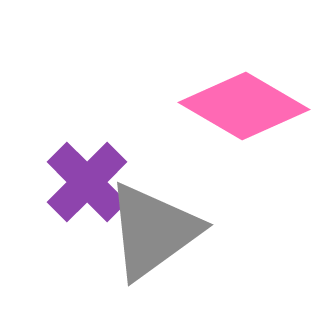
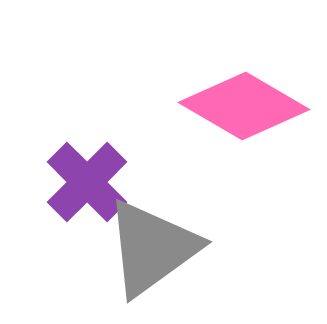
gray triangle: moved 1 px left, 17 px down
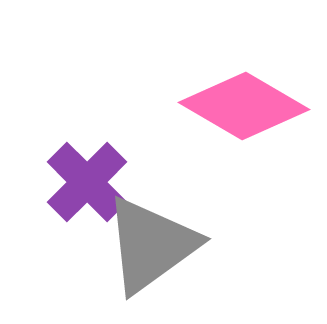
gray triangle: moved 1 px left, 3 px up
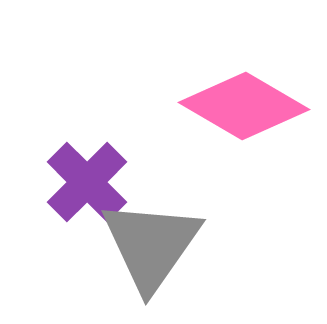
gray triangle: rotated 19 degrees counterclockwise
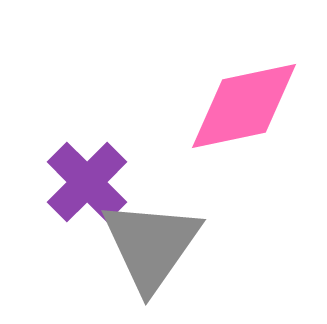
pink diamond: rotated 42 degrees counterclockwise
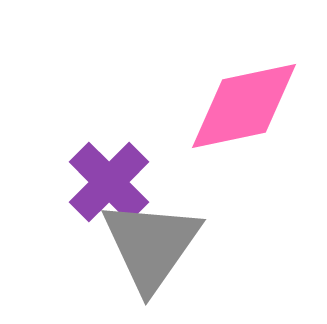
purple cross: moved 22 px right
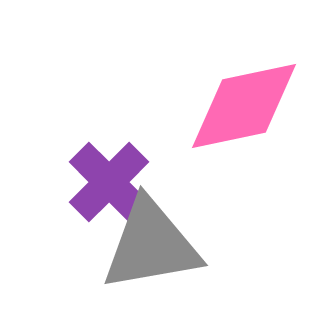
gray triangle: rotated 45 degrees clockwise
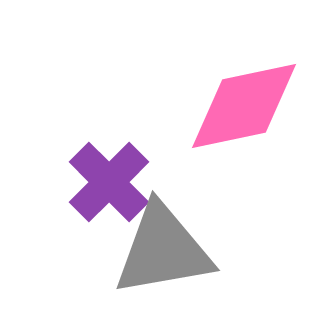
gray triangle: moved 12 px right, 5 px down
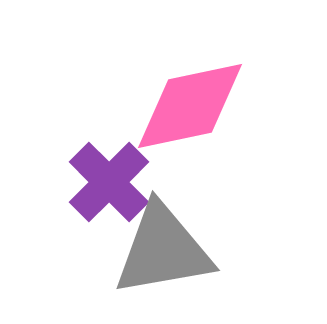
pink diamond: moved 54 px left
